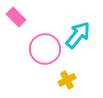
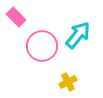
pink circle: moved 3 px left, 3 px up
yellow cross: moved 1 px right, 2 px down
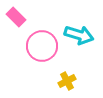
cyan arrow: moved 1 px right; rotated 68 degrees clockwise
yellow cross: moved 1 px left, 1 px up
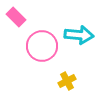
cyan arrow: rotated 12 degrees counterclockwise
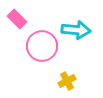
pink rectangle: moved 1 px right, 2 px down
cyan arrow: moved 3 px left, 5 px up
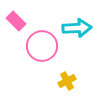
pink rectangle: moved 1 px left, 2 px down
cyan arrow: moved 1 px right, 2 px up; rotated 8 degrees counterclockwise
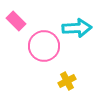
pink circle: moved 2 px right
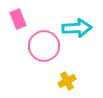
pink rectangle: moved 2 px right, 2 px up; rotated 24 degrees clockwise
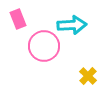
cyan arrow: moved 5 px left, 3 px up
yellow cross: moved 21 px right, 5 px up; rotated 18 degrees counterclockwise
